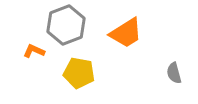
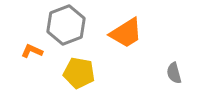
orange L-shape: moved 2 px left
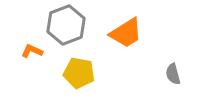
gray semicircle: moved 1 px left, 1 px down
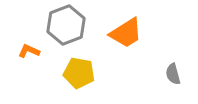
orange L-shape: moved 3 px left
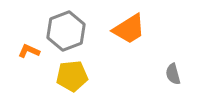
gray hexagon: moved 6 px down
orange trapezoid: moved 3 px right, 4 px up
yellow pentagon: moved 7 px left, 3 px down; rotated 16 degrees counterclockwise
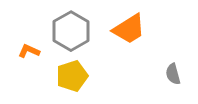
gray hexagon: moved 5 px right; rotated 9 degrees counterclockwise
yellow pentagon: rotated 12 degrees counterclockwise
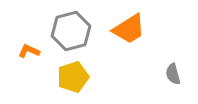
gray hexagon: rotated 15 degrees clockwise
yellow pentagon: moved 1 px right, 1 px down
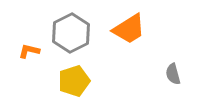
gray hexagon: moved 2 px down; rotated 12 degrees counterclockwise
orange L-shape: rotated 10 degrees counterclockwise
yellow pentagon: moved 1 px right, 4 px down
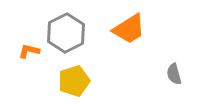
gray hexagon: moved 5 px left
gray semicircle: moved 1 px right
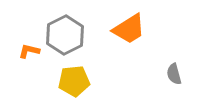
gray hexagon: moved 1 px left, 2 px down
yellow pentagon: rotated 12 degrees clockwise
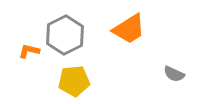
gray semicircle: rotated 50 degrees counterclockwise
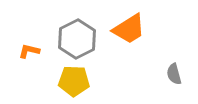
gray hexagon: moved 12 px right, 4 px down
gray semicircle: rotated 50 degrees clockwise
yellow pentagon: rotated 8 degrees clockwise
